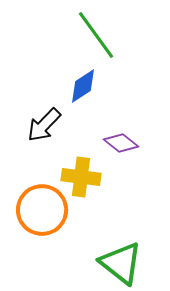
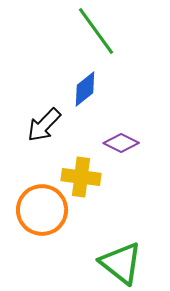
green line: moved 4 px up
blue diamond: moved 2 px right, 3 px down; rotated 6 degrees counterclockwise
purple diamond: rotated 12 degrees counterclockwise
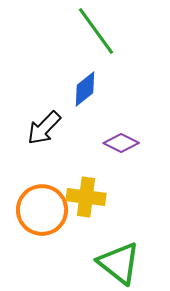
black arrow: moved 3 px down
yellow cross: moved 5 px right, 20 px down
green triangle: moved 2 px left
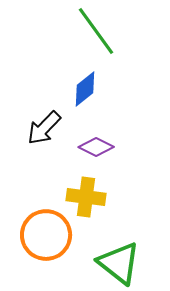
purple diamond: moved 25 px left, 4 px down
orange circle: moved 4 px right, 25 px down
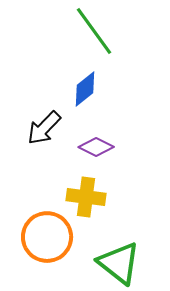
green line: moved 2 px left
orange circle: moved 1 px right, 2 px down
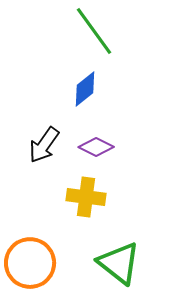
black arrow: moved 17 px down; rotated 9 degrees counterclockwise
orange circle: moved 17 px left, 26 px down
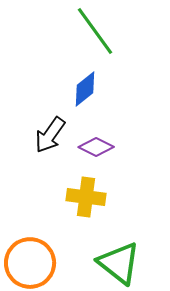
green line: moved 1 px right
black arrow: moved 6 px right, 10 px up
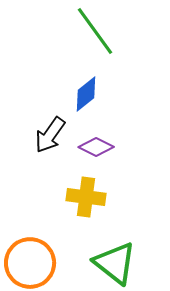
blue diamond: moved 1 px right, 5 px down
green triangle: moved 4 px left
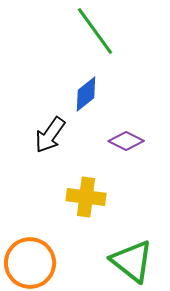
purple diamond: moved 30 px right, 6 px up
green triangle: moved 17 px right, 2 px up
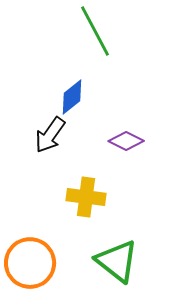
green line: rotated 8 degrees clockwise
blue diamond: moved 14 px left, 3 px down
green triangle: moved 15 px left
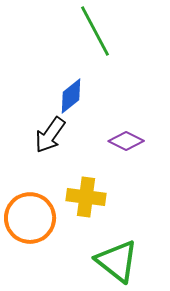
blue diamond: moved 1 px left, 1 px up
orange circle: moved 45 px up
